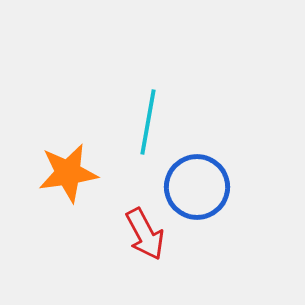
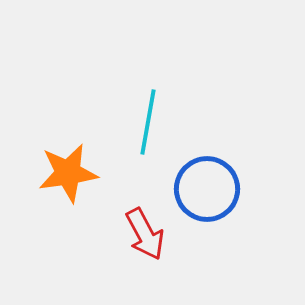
blue circle: moved 10 px right, 2 px down
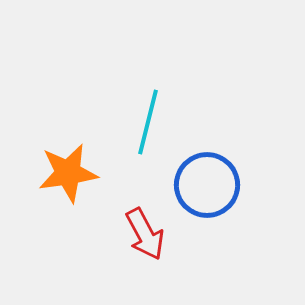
cyan line: rotated 4 degrees clockwise
blue circle: moved 4 px up
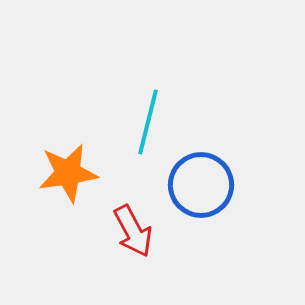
blue circle: moved 6 px left
red arrow: moved 12 px left, 3 px up
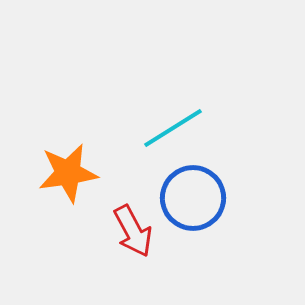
cyan line: moved 25 px right, 6 px down; rotated 44 degrees clockwise
blue circle: moved 8 px left, 13 px down
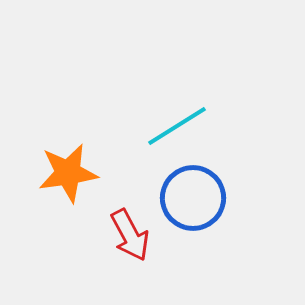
cyan line: moved 4 px right, 2 px up
red arrow: moved 3 px left, 4 px down
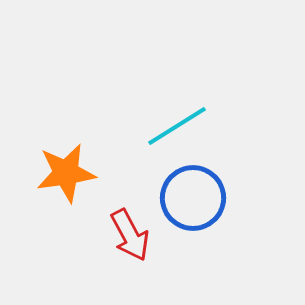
orange star: moved 2 px left
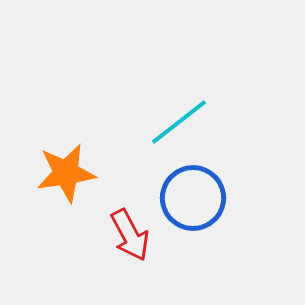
cyan line: moved 2 px right, 4 px up; rotated 6 degrees counterclockwise
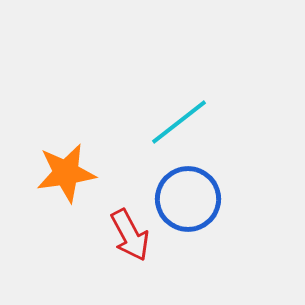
blue circle: moved 5 px left, 1 px down
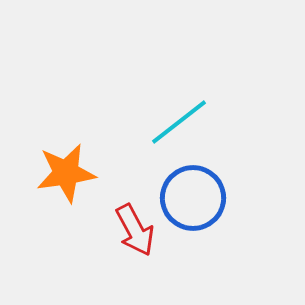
blue circle: moved 5 px right, 1 px up
red arrow: moved 5 px right, 5 px up
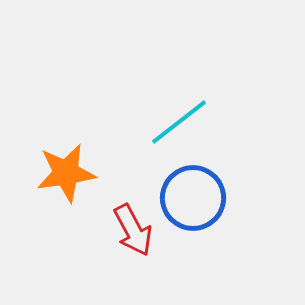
red arrow: moved 2 px left
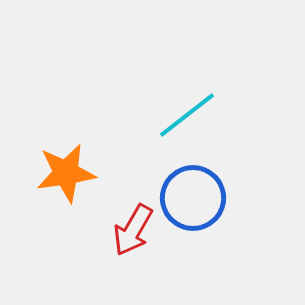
cyan line: moved 8 px right, 7 px up
red arrow: rotated 58 degrees clockwise
